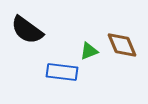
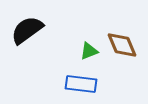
black semicircle: rotated 108 degrees clockwise
blue rectangle: moved 19 px right, 12 px down
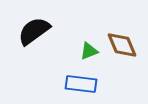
black semicircle: moved 7 px right, 1 px down
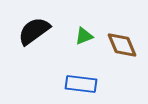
green triangle: moved 5 px left, 15 px up
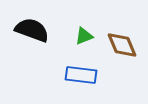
black semicircle: moved 2 px left, 1 px up; rotated 56 degrees clockwise
blue rectangle: moved 9 px up
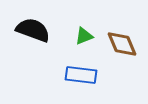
black semicircle: moved 1 px right
brown diamond: moved 1 px up
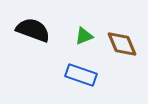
blue rectangle: rotated 12 degrees clockwise
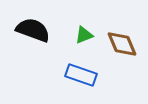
green triangle: moved 1 px up
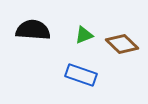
black semicircle: rotated 16 degrees counterclockwise
brown diamond: rotated 24 degrees counterclockwise
